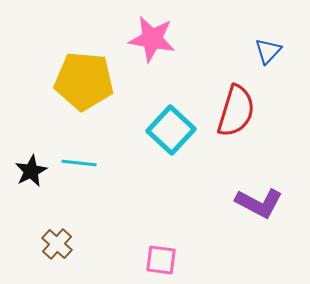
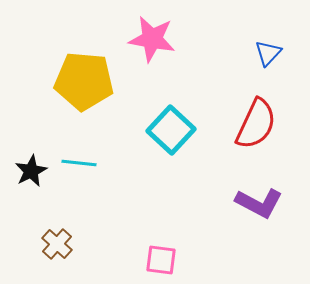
blue triangle: moved 2 px down
red semicircle: moved 20 px right, 13 px down; rotated 8 degrees clockwise
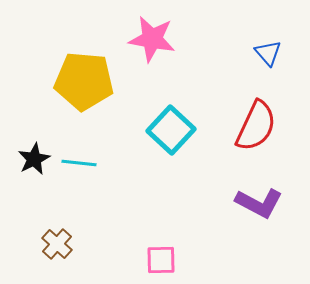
blue triangle: rotated 24 degrees counterclockwise
red semicircle: moved 2 px down
black star: moved 3 px right, 12 px up
pink square: rotated 8 degrees counterclockwise
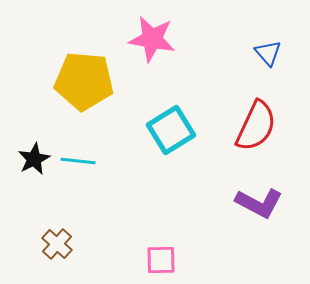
cyan square: rotated 15 degrees clockwise
cyan line: moved 1 px left, 2 px up
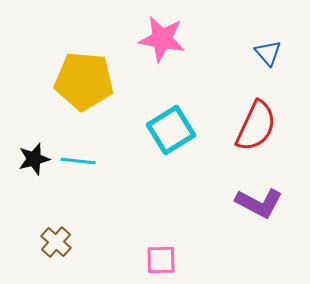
pink star: moved 10 px right
black star: rotated 12 degrees clockwise
brown cross: moved 1 px left, 2 px up
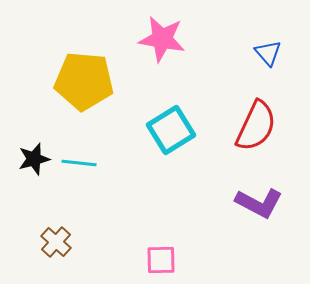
cyan line: moved 1 px right, 2 px down
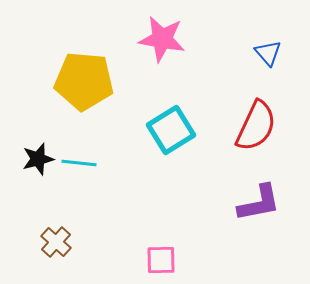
black star: moved 4 px right
purple L-shape: rotated 39 degrees counterclockwise
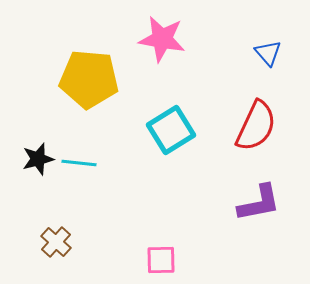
yellow pentagon: moved 5 px right, 2 px up
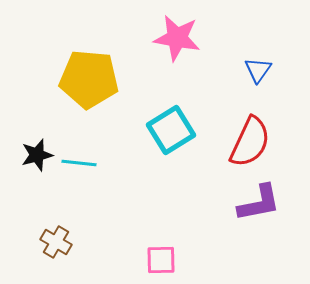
pink star: moved 15 px right, 1 px up
blue triangle: moved 10 px left, 17 px down; rotated 16 degrees clockwise
red semicircle: moved 6 px left, 16 px down
black star: moved 1 px left, 4 px up
brown cross: rotated 12 degrees counterclockwise
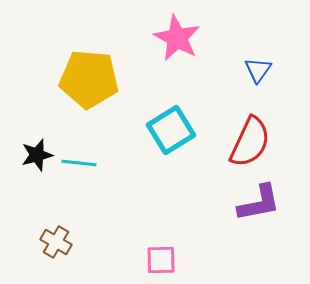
pink star: rotated 18 degrees clockwise
